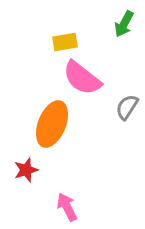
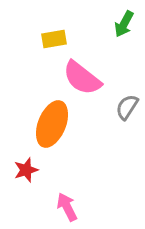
yellow rectangle: moved 11 px left, 3 px up
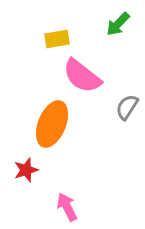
green arrow: moved 6 px left; rotated 16 degrees clockwise
yellow rectangle: moved 3 px right
pink semicircle: moved 2 px up
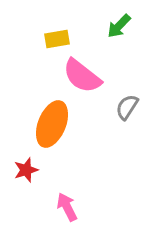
green arrow: moved 1 px right, 2 px down
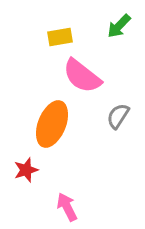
yellow rectangle: moved 3 px right, 2 px up
gray semicircle: moved 9 px left, 9 px down
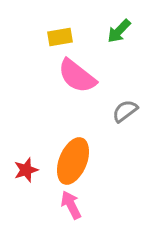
green arrow: moved 5 px down
pink semicircle: moved 5 px left
gray semicircle: moved 7 px right, 5 px up; rotated 20 degrees clockwise
orange ellipse: moved 21 px right, 37 px down
pink arrow: moved 4 px right, 2 px up
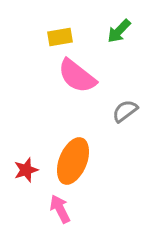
pink arrow: moved 11 px left, 4 px down
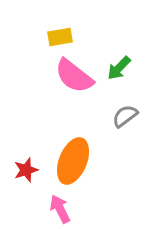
green arrow: moved 37 px down
pink semicircle: moved 3 px left
gray semicircle: moved 5 px down
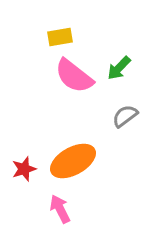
orange ellipse: rotated 39 degrees clockwise
red star: moved 2 px left, 1 px up
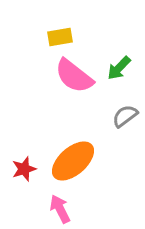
orange ellipse: rotated 12 degrees counterclockwise
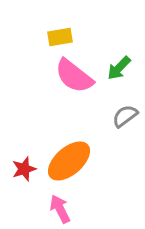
orange ellipse: moved 4 px left
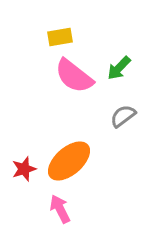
gray semicircle: moved 2 px left
